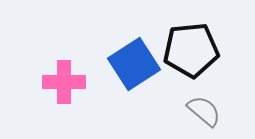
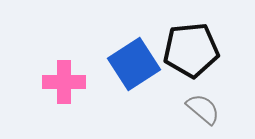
gray semicircle: moved 1 px left, 2 px up
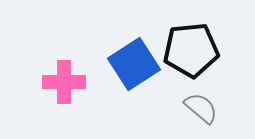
gray semicircle: moved 2 px left, 1 px up
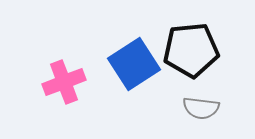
pink cross: rotated 21 degrees counterclockwise
gray semicircle: rotated 147 degrees clockwise
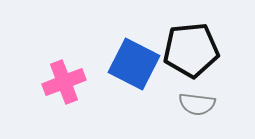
blue square: rotated 30 degrees counterclockwise
gray semicircle: moved 4 px left, 4 px up
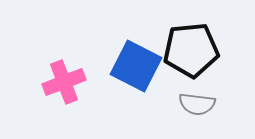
blue square: moved 2 px right, 2 px down
